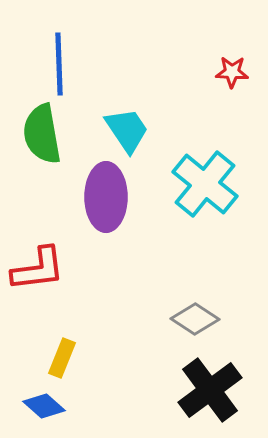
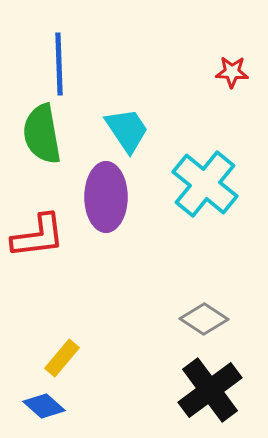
red L-shape: moved 33 px up
gray diamond: moved 9 px right
yellow rectangle: rotated 18 degrees clockwise
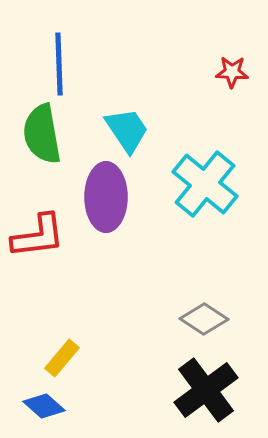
black cross: moved 4 px left
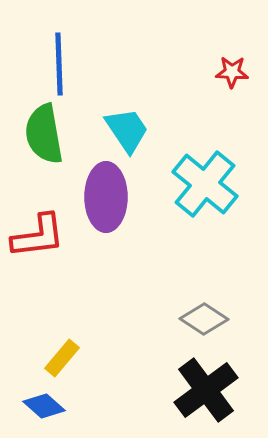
green semicircle: moved 2 px right
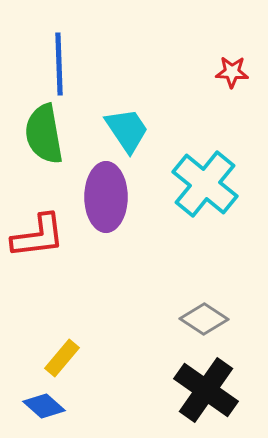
black cross: rotated 18 degrees counterclockwise
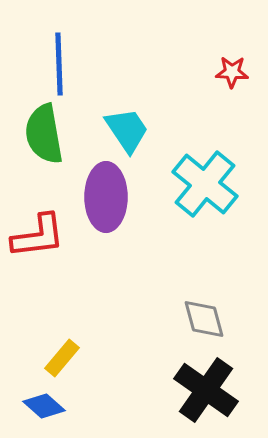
gray diamond: rotated 42 degrees clockwise
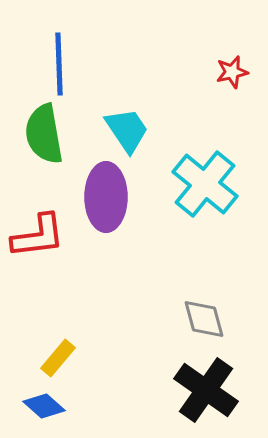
red star: rotated 16 degrees counterclockwise
yellow rectangle: moved 4 px left
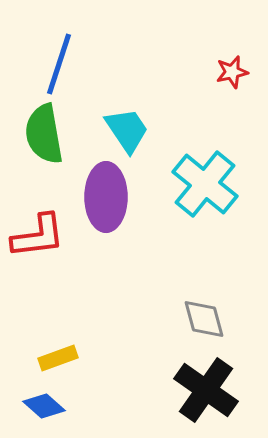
blue line: rotated 20 degrees clockwise
yellow rectangle: rotated 30 degrees clockwise
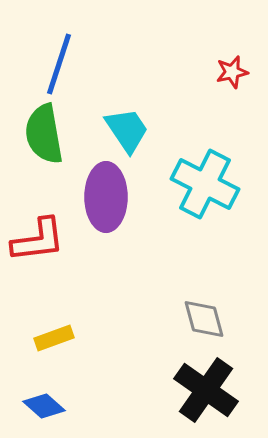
cyan cross: rotated 12 degrees counterclockwise
red L-shape: moved 4 px down
yellow rectangle: moved 4 px left, 20 px up
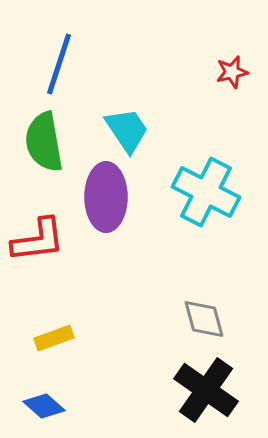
green semicircle: moved 8 px down
cyan cross: moved 1 px right, 8 px down
